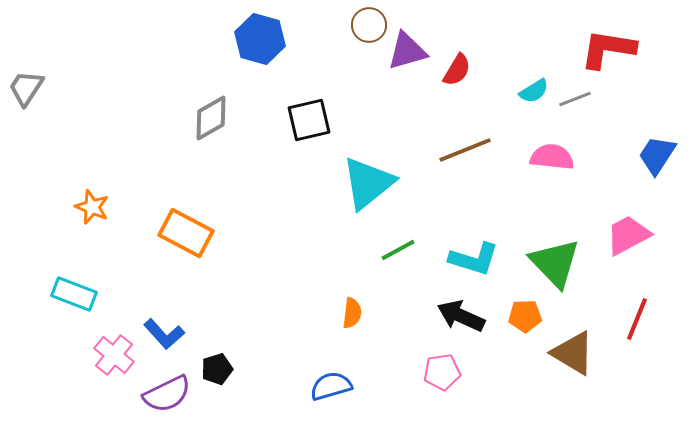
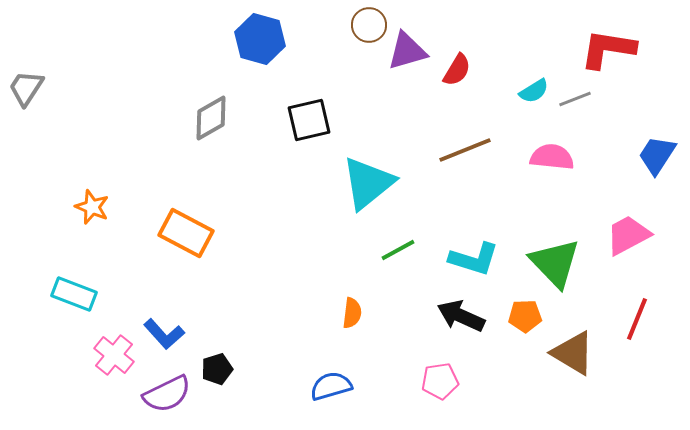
pink pentagon: moved 2 px left, 9 px down
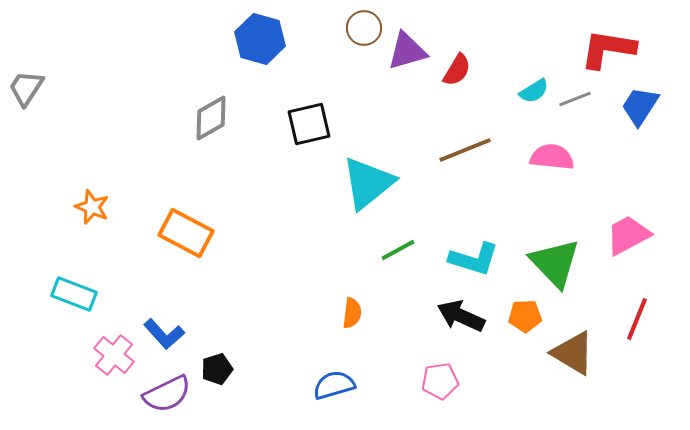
brown circle: moved 5 px left, 3 px down
black square: moved 4 px down
blue trapezoid: moved 17 px left, 49 px up
blue semicircle: moved 3 px right, 1 px up
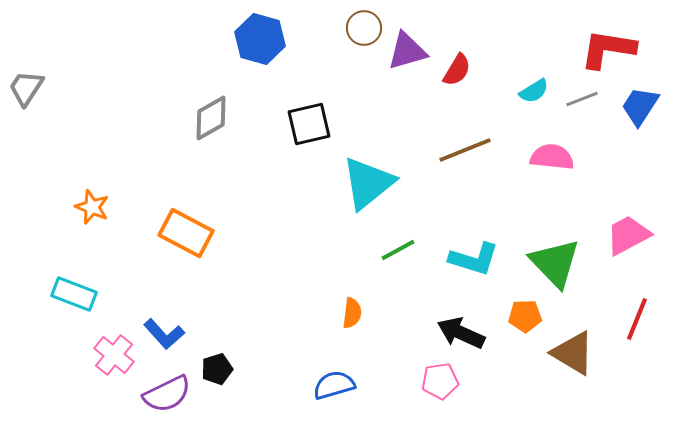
gray line: moved 7 px right
black arrow: moved 17 px down
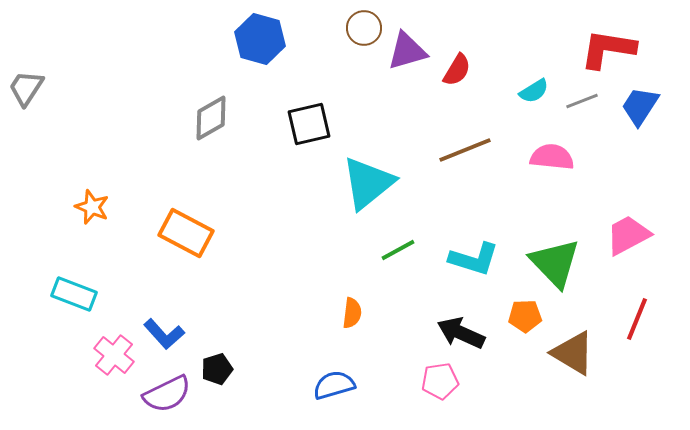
gray line: moved 2 px down
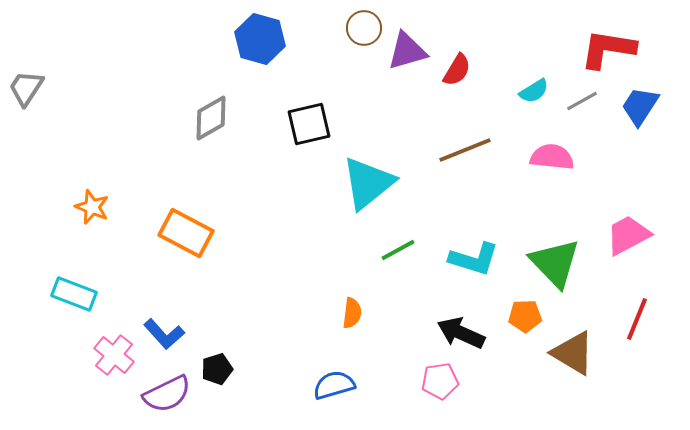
gray line: rotated 8 degrees counterclockwise
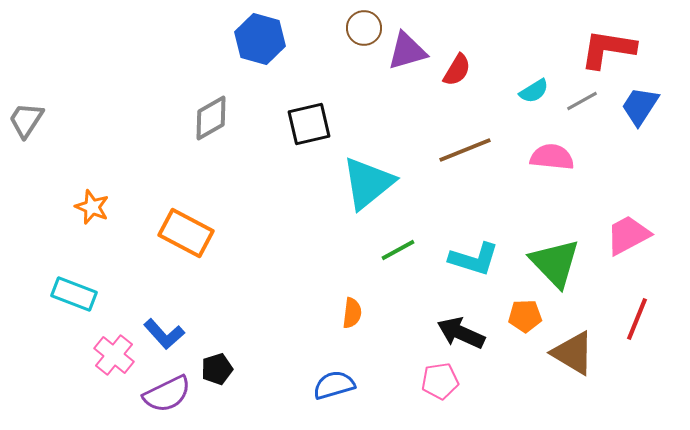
gray trapezoid: moved 32 px down
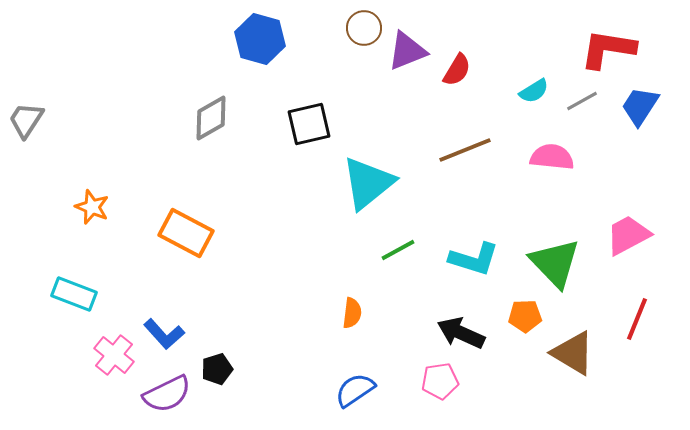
purple triangle: rotated 6 degrees counterclockwise
blue semicircle: moved 21 px right, 5 px down; rotated 18 degrees counterclockwise
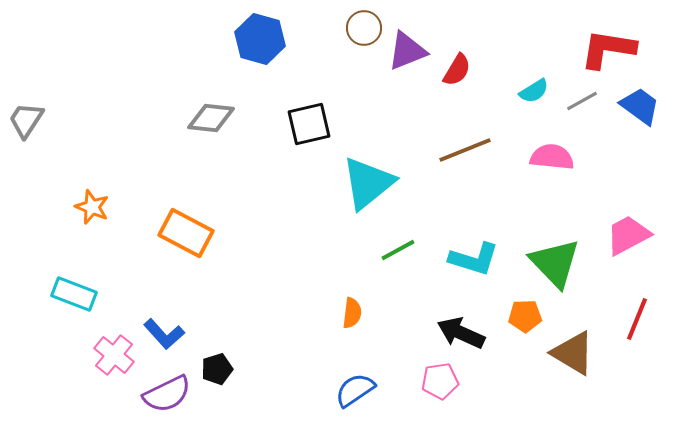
blue trapezoid: rotated 93 degrees clockwise
gray diamond: rotated 36 degrees clockwise
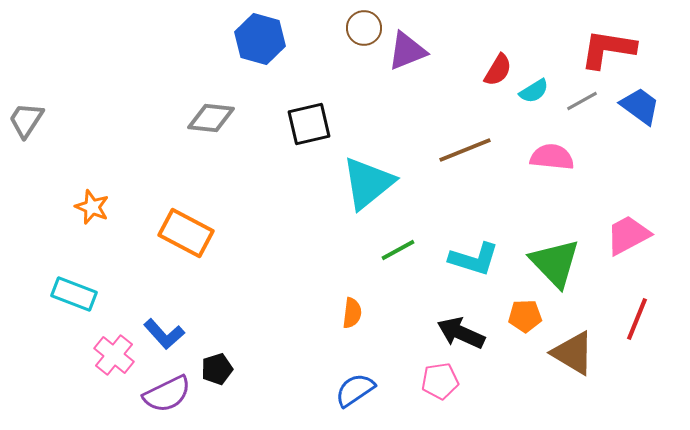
red semicircle: moved 41 px right
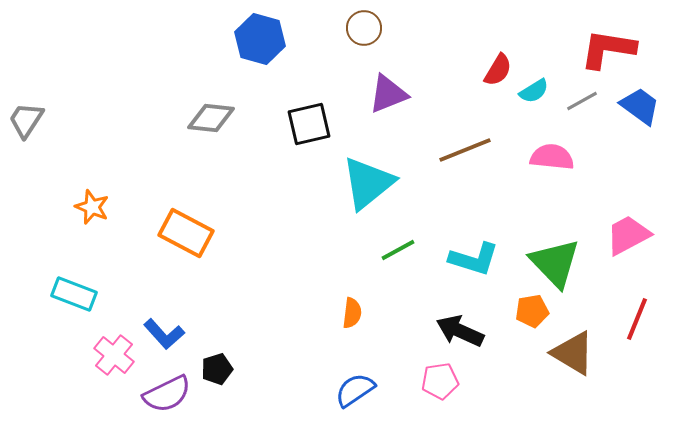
purple triangle: moved 19 px left, 43 px down
orange pentagon: moved 7 px right, 5 px up; rotated 8 degrees counterclockwise
black arrow: moved 1 px left, 2 px up
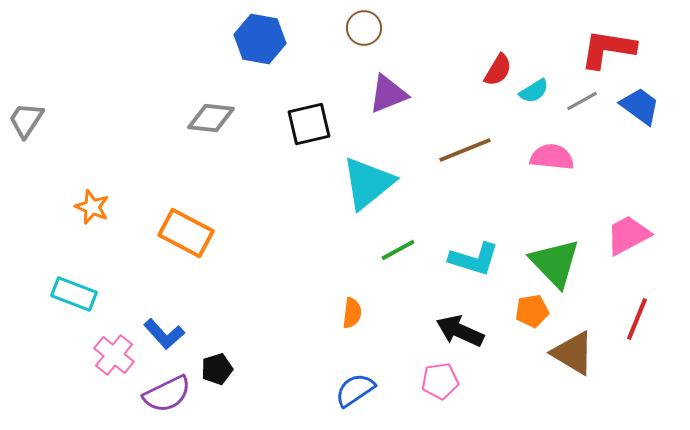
blue hexagon: rotated 6 degrees counterclockwise
